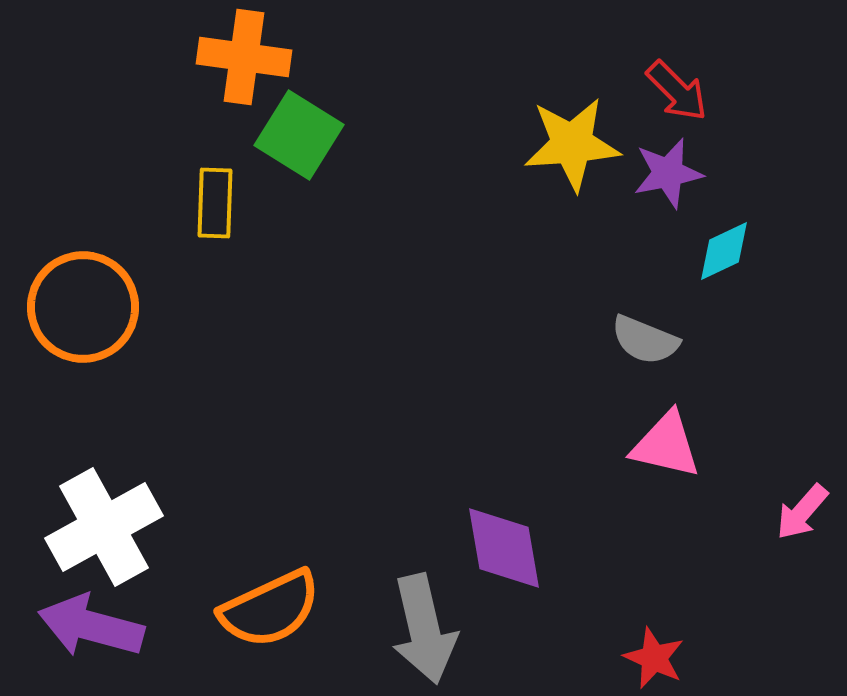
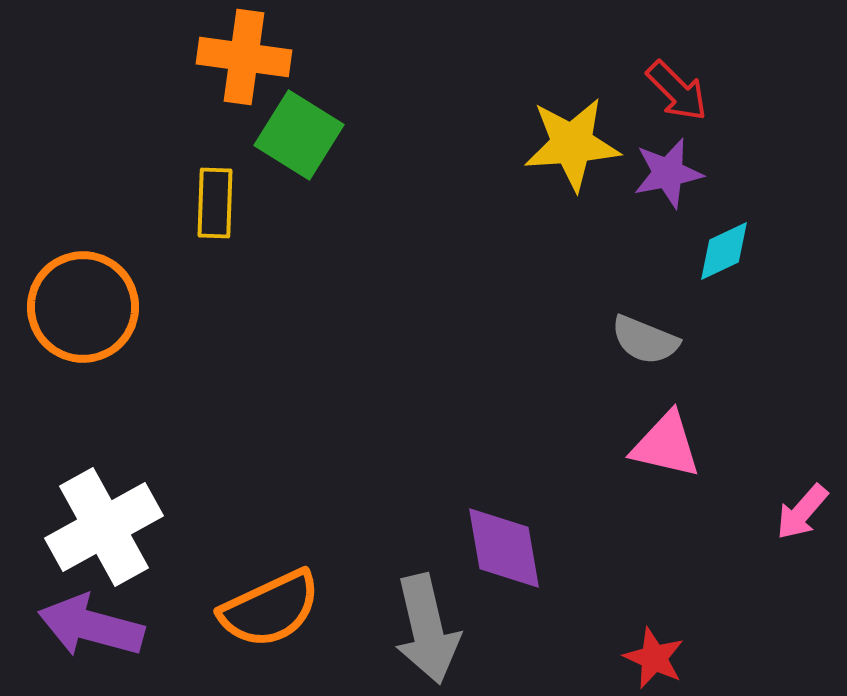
gray arrow: moved 3 px right
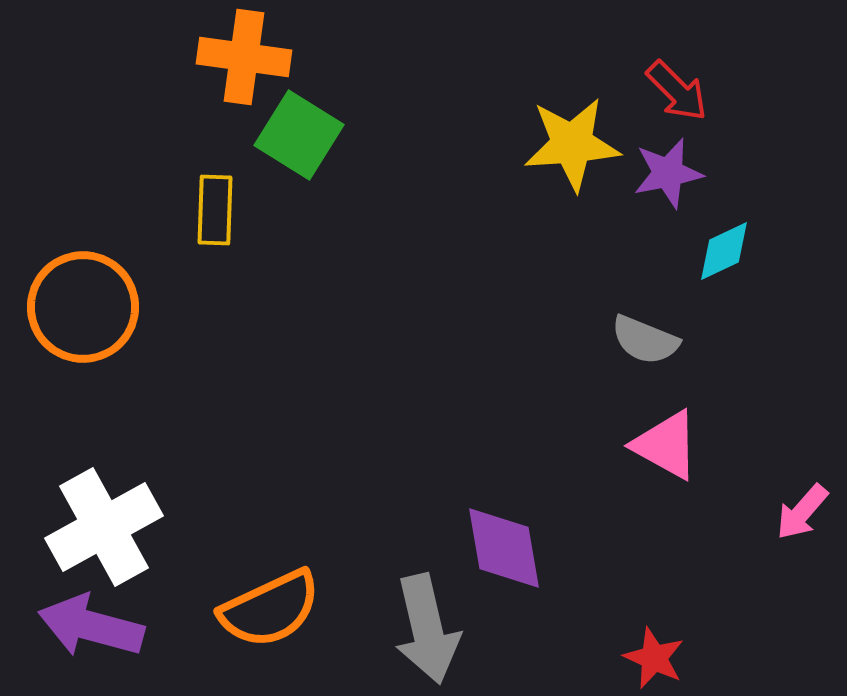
yellow rectangle: moved 7 px down
pink triangle: rotated 16 degrees clockwise
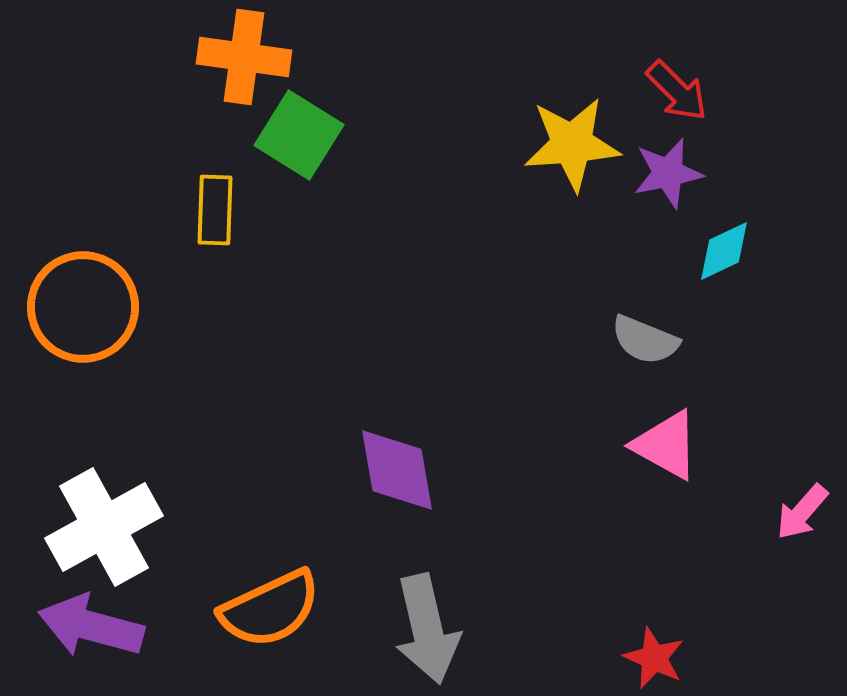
purple diamond: moved 107 px left, 78 px up
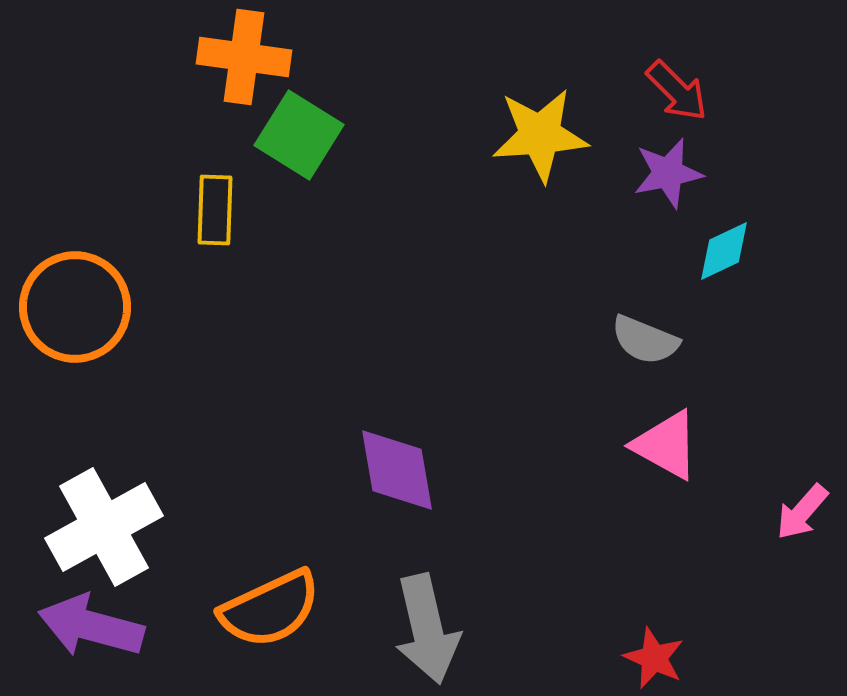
yellow star: moved 32 px left, 9 px up
orange circle: moved 8 px left
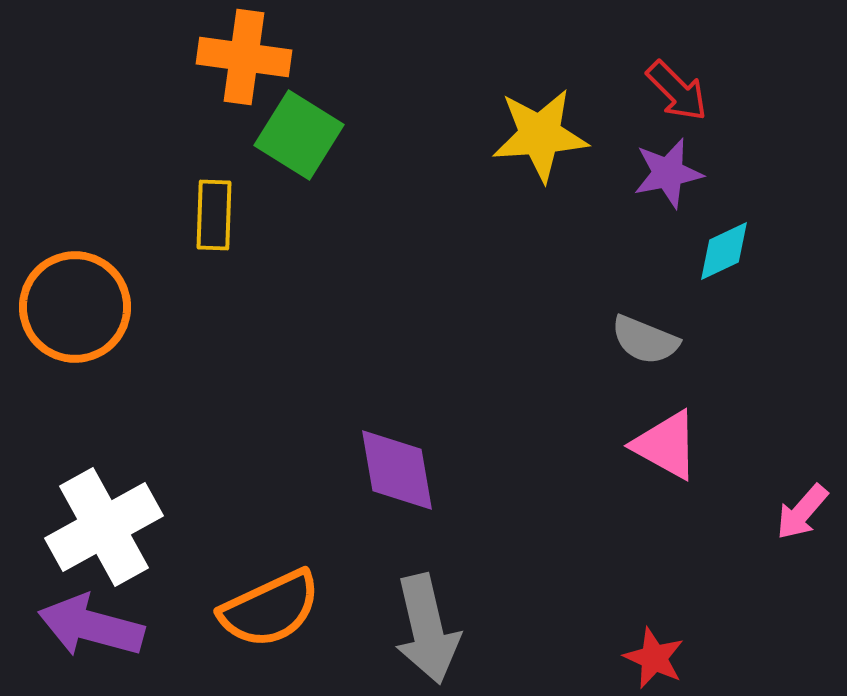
yellow rectangle: moved 1 px left, 5 px down
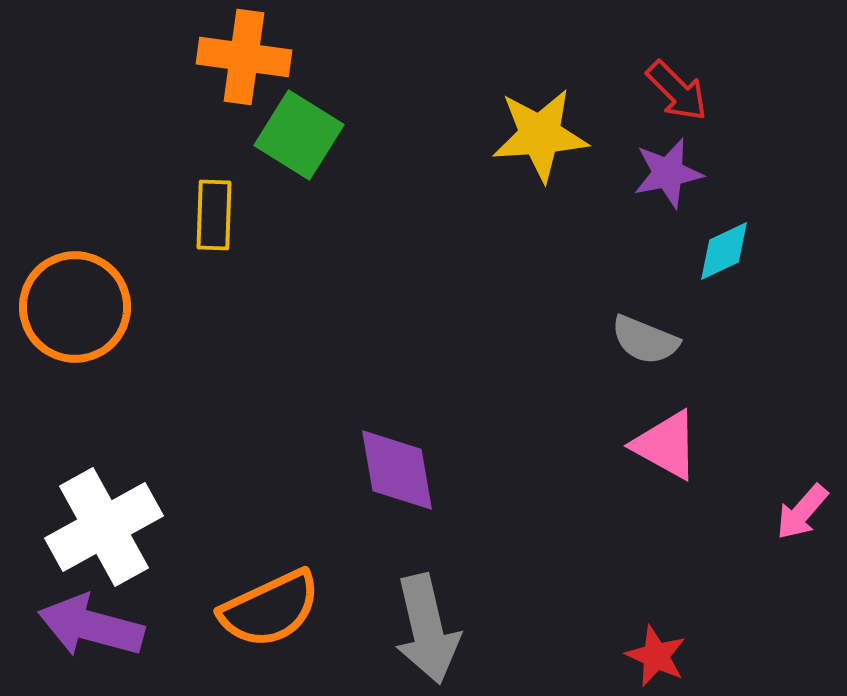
red star: moved 2 px right, 2 px up
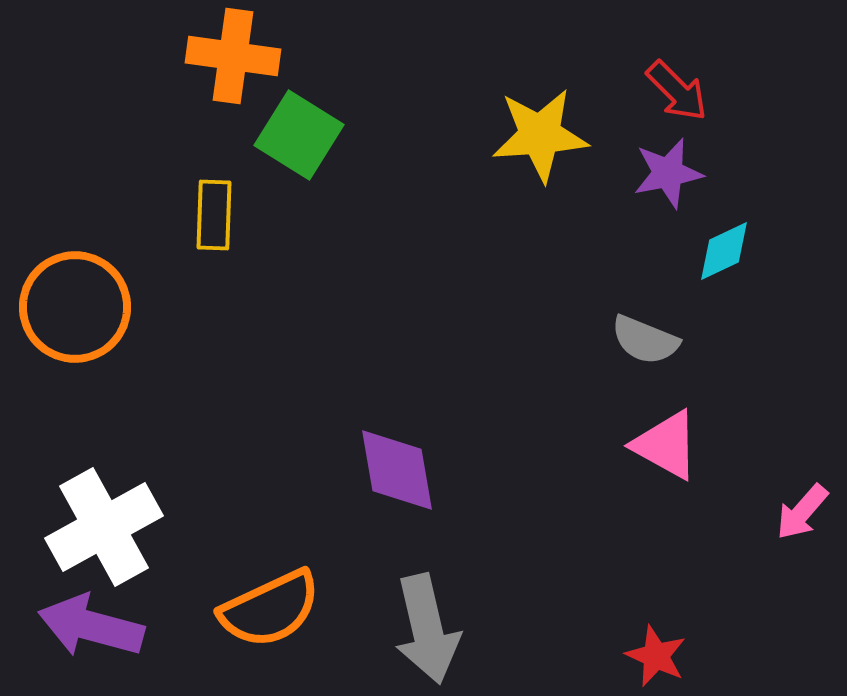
orange cross: moved 11 px left, 1 px up
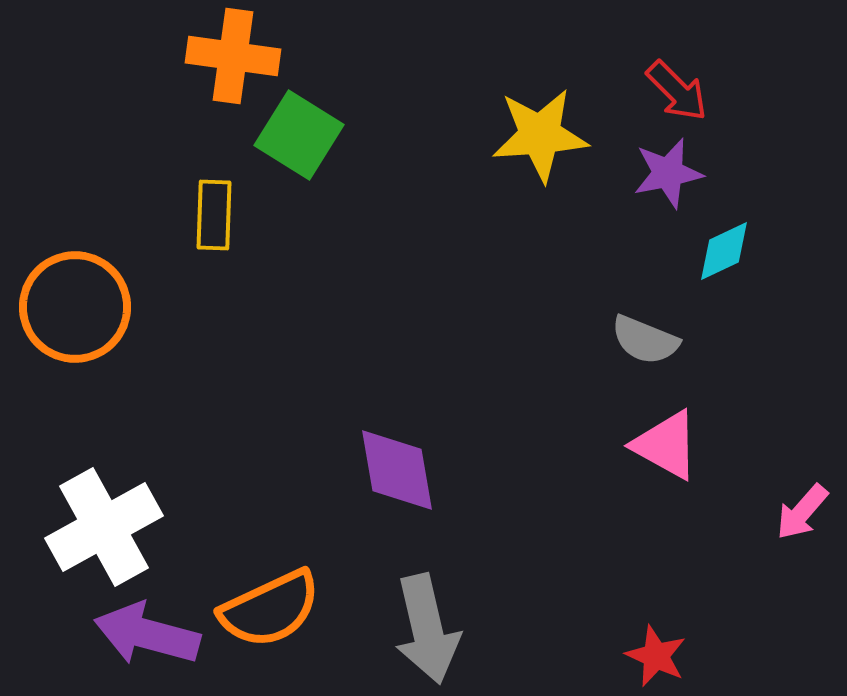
purple arrow: moved 56 px right, 8 px down
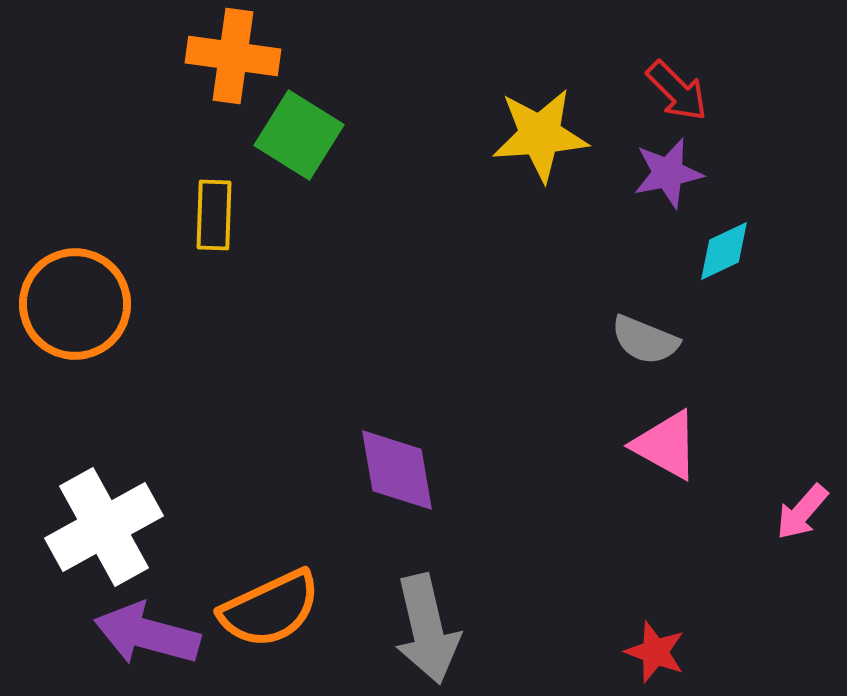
orange circle: moved 3 px up
red star: moved 1 px left, 4 px up; rotated 4 degrees counterclockwise
